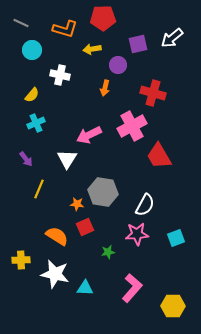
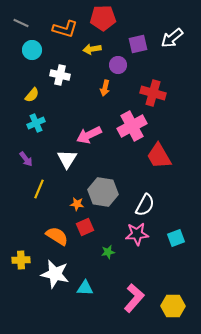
pink L-shape: moved 2 px right, 10 px down
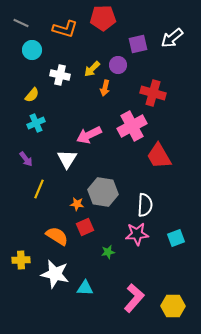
yellow arrow: moved 20 px down; rotated 36 degrees counterclockwise
white semicircle: rotated 25 degrees counterclockwise
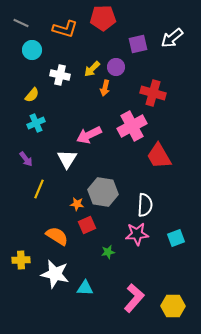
purple circle: moved 2 px left, 2 px down
red square: moved 2 px right, 2 px up
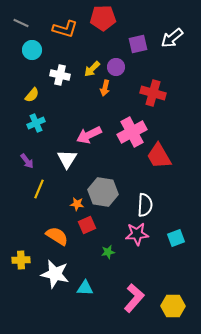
pink cross: moved 6 px down
purple arrow: moved 1 px right, 2 px down
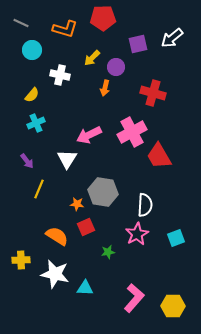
yellow arrow: moved 11 px up
red square: moved 1 px left, 2 px down
pink star: rotated 25 degrees counterclockwise
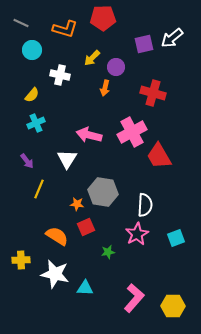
purple square: moved 6 px right
pink arrow: rotated 40 degrees clockwise
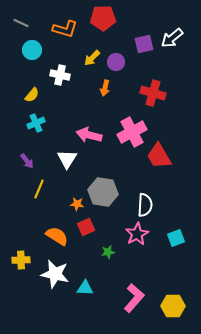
purple circle: moved 5 px up
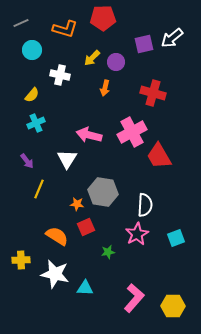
gray line: rotated 49 degrees counterclockwise
